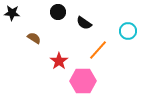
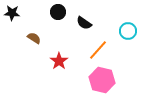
pink hexagon: moved 19 px right, 1 px up; rotated 15 degrees clockwise
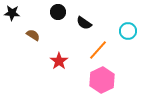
brown semicircle: moved 1 px left, 3 px up
pink hexagon: rotated 20 degrees clockwise
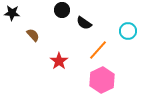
black circle: moved 4 px right, 2 px up
brown semicircle: rotated 16 degrees clockwise
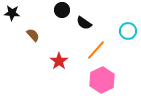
orange line: moved 2 px left
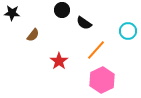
brown semicircle: rotated 80 degrees clockwise
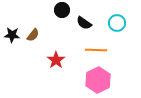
black star: moved 22 px down
cyan circle: moved 11 px left, 8 px up
orange line: rotated 50 degrees clockwise
red star: moved 3 px left, 1 px up
pink hexagon: moved 4 px left
